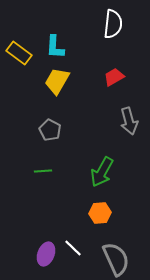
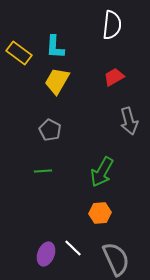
white semicircle: moved 1 px left, 1 px down
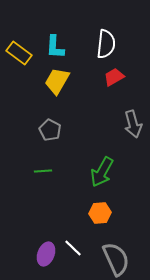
white semicircle: moved 6 px left, 19 px down
gray arrow: moved 4 px right, 3 px down
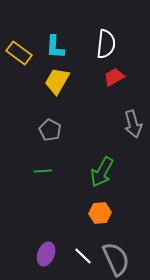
white line: moved 10 px right, 8 px down
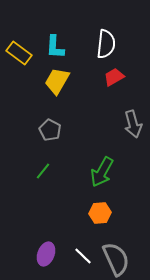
green line: rotated 48 degrees counterclockwise
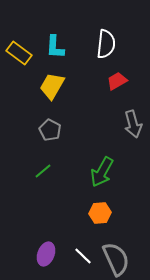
red trapezoid: moved 3 px right, 4 px down
yellow trapezoid: moved 5 px left, 5 px down
green line: rotated 12 degrees clockwise
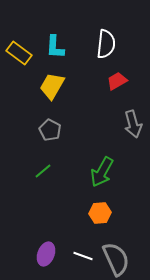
white line: rotated 24 degrees counterclockwise
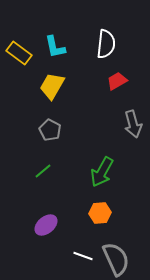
cyan L-shape: rotated 15 degrees counterclockwise
purple ellipse: moved 29 px up; rotated 30 degrees clockwise
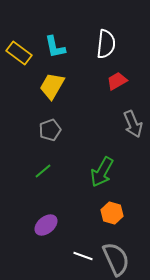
gray arrow: rotated 8 degrees counterclockwise
gray pentagon: rotated 25 degrees clockwise
orange hexagon: moved 12 px right; rotated 20 degrees clockwise
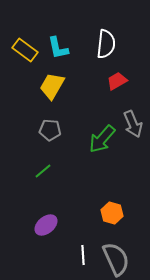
cyan L-shape: moved 3 px right, 1 px down
yellow rectangle: moved 6 px right, 3 px up
gray pentagon: rotated 25 degrees clockwise
green arrow: moved 33 px up; rotated 12 degrees clockwise
white line: moved 1 px up; rotated 66 degrees clockwise
